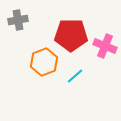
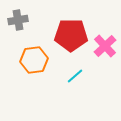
pink cross: rotated 25 degrees clockwise
orange hexagon: moved 10 px left, 2 px up; rotated 12 degrees clockwise
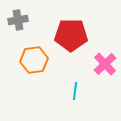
pink cross: moved 18 px down
cyan line: moved 15 px down; rotated 42 degrees counterclockwise
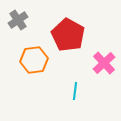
gray cross: rotated 24 degrees counterclockwise
red pentagon: moved 3 px left; rotated 28 degrees clockwise
pink cross: moved 1 px left, 1 px up
